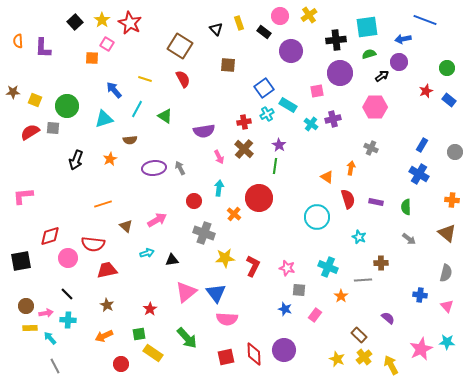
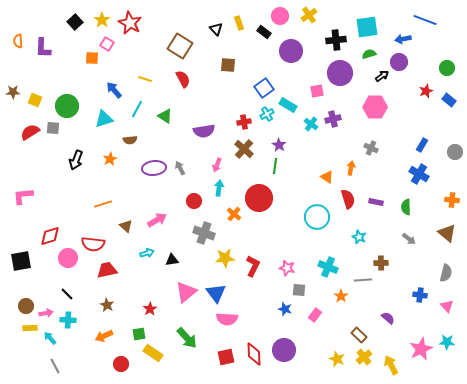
pink arrow at (219, 157): moved 2 px left, 8 px down; rotated 48 degrees clockwise
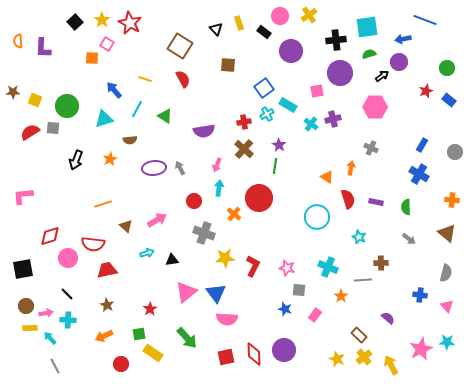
black square at (21, 261): moved 2 px right, 8 px down
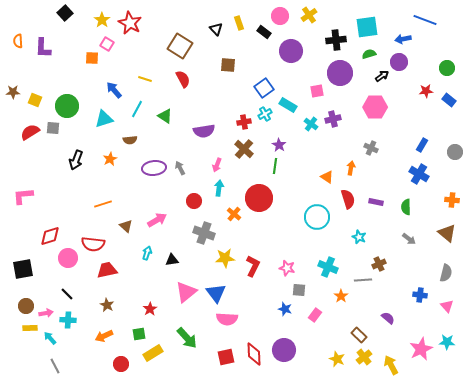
black square at (75, 22): moved 10 px left, 9 px up
red star at (426, 91): rotated 16 degrees clockwise
cyan cross at (267, 114): moved 2 px left
cyan arrow at (147, 253): rotated 56 degrees counterclockwise
brown cross at (381, 263): moved 2 px left, 1 px down; rotated 24 degrees counterclockwise
yellow rectangle at (153, 353): rotated 66 degrees counterclockwise
